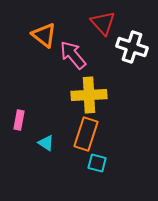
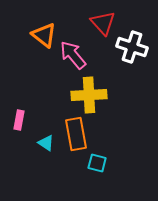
orange rectangle: moved 10 px left; rotated 28 degrees counterclockwise
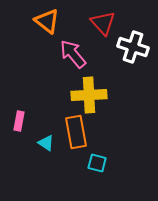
orange triangle: moved 3 px right, 14 px up
white cross: moved 1 px right
pink arrow: moved 1 px up
pink rectangle: moved 1 px down
orange rectangle: moved 2 px up
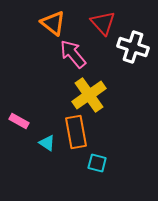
orange triangle: moved 6 px right, 2 px down
yellow cross: rotated 32 degrees counterclockwise
pink rectangle: rotated 72 degrees counterclockwise
cyan triangle: moved 1 px right
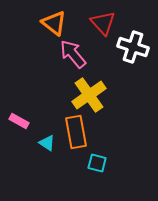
orange triangle: moved 1 px right
